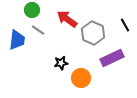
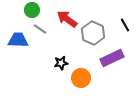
gray line: moved 2 px right, 1 px up
blue trapezoid: moved 1 px right; rotated 95 degrees counterclockwise
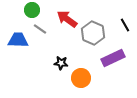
purple rectangle: moved 1 px right
black star: rotated 16 degrees clockwise
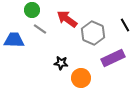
blue trapezoid: moved 4 px left
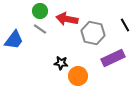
green circle: moved 8 px right, 1 px down
red arrow: rotated 25 degrees counterclockwise
gray hexagon: rotated 10 degrees counterclockwise
blue trapezoid: rotated 125 degrees clockwise
orange circle: moved 3 px left, 2 px up
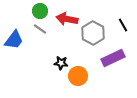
black line: moved 2 px left
gray hexagon: rotated 15 degrees clockwise
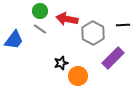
black line: rotated 64 degrees counterclockwise
purple rectangle: rotated 20 degrees counterclockwise
black star: rotated 24 degrees counterclockwise
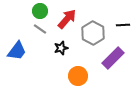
red arrow: rotated 120 degrees clockwise
blue trapezoid: moved 3 px right, 11 px down
black star: moved 15 px up
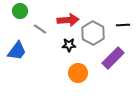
green circle: moved 20 px left
red arrow: moved 1 px right, 1 px down; rotated 45 degrees clockwise
black star: moved 8 px right, 3 px up; rotated 16 degrees clockwise
orange circle: moved 3 px up
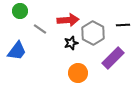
black star: moved 2 px right, 2 px up; rotated 16 degrees counterclockwise
